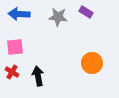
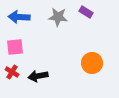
blue arrow: moved 3 px down
black arrow: rotated 90 degrees counterclockwise
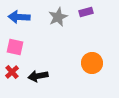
purple rectangle: rotated 48 degrees counterclockwise
gray star: rotated 30 degrees counterclockwise
pink square: rotated 18 degrees clockwise
red cross: rotated 16 degrees clockwise
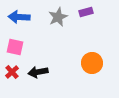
black arrow: moved 4 px up
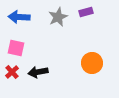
pink square: moved 1 px right, 1 px down
